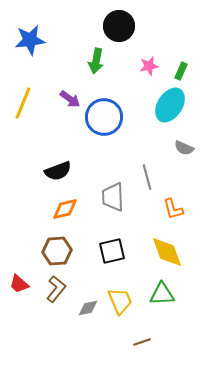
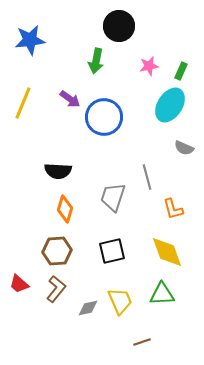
black semicircle: rotated 24 degrees clockwise
gray trapezoid: rotated 20 degrees clockwise
orange diamond: rotated 60 degrees counterclockwise
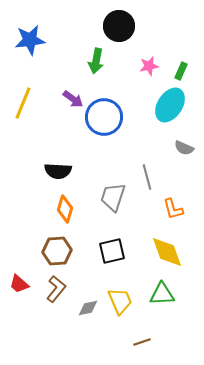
purple arrow: moved 3 px right
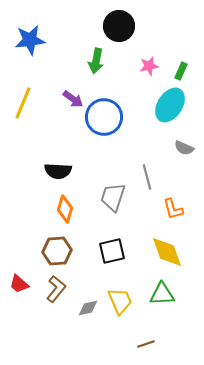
brown line: moved 4 px right, 2 px down
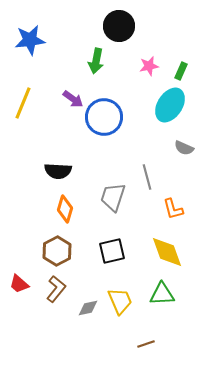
brown hexagon: rotated 24 degrees counterclockwise
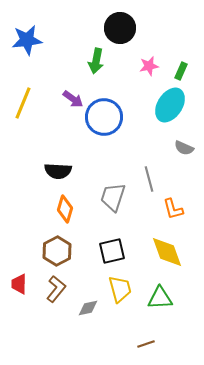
black circle: moved 1 px right, 2 px down
blue star: moved 3 px left
gray line: moved 2 px right, 2 px down
red trapezoid: rotated 50 degrees clockwise
green triangle: moved 2 px left, 4 px down
yellow trapezoid: moved 12 px up; rotated 8 degrees clockwise
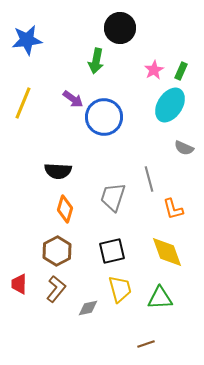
pink star: moved 5 px right, 4 px down; rotated 18 degrees counterclockwise
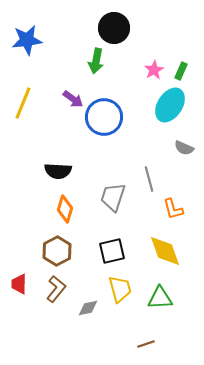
black circle: moved 6 px left
yellow diamond: moved 2 px left, 1 px up
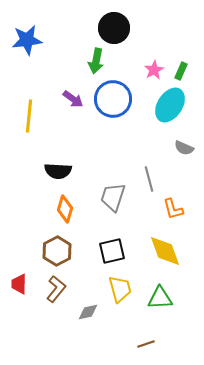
yellow line: moved 6 px right, 13 px down; rotated 16 degrees counterclockwise
blue circle: moved 9 px right, 18 px up
gray diamond: moved 4 px down
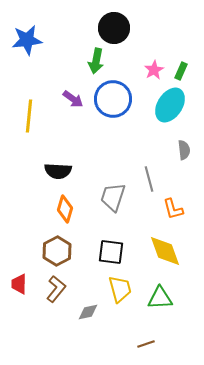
gray semicircle: moved 2 px down; rotated 120 degrees counterclockwise
black square: moved 1 px left, 1 px down; rotated 20 degrees clockwise
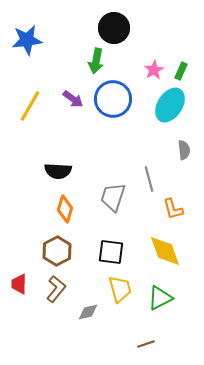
yellow line: moved 1 px right, 10 px up; rotated 24 degrees clockwise
green triangle: rotated 24 degrees counterclockwise
